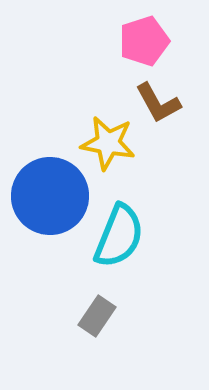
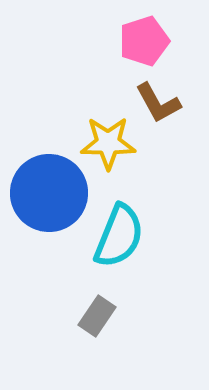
yellow star: rotated 10 degrees counterclockwise
blue circle: moved 1 px left, 3 px up
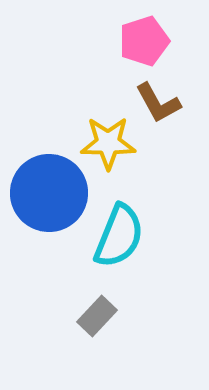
gray rectangle: rotated 9 degrees clockwise
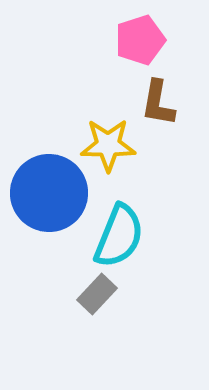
pink pentagon: moved 4 px left, 1 px up
brown L-shape: rotated 39 degrees clockwise
yellow star: moved 2 px down
gray rectangle: moved 22 px up
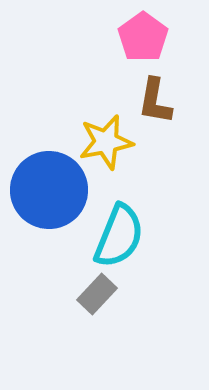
pink pentagon: moved 3 px right, 3 px up; rotated 18 degrees counterclockwise
brown L-shape: moved 3 px left, 2 px up
yellow star: moved 2 px left, 3 px up; rotated 12 degrees counterclockwise
blue circle: moved 3 px up
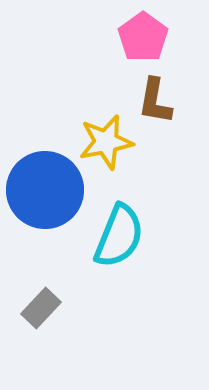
blue circle: moved 4 px left
gray rectangle: moved 56 px left, 14 px down
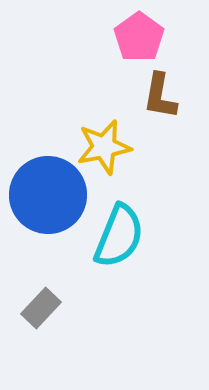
pink pentagon: moved 4 px left
brown L-shape: moved 5 px right, 5 px up
yellow star: moved 2 px left, 5 px down
blue circle: moved 3 px right, 5 px down
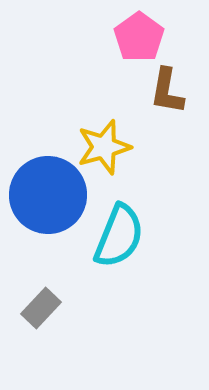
brown L-shape: moved 7 px right, 5 px up
yellow star: rotated 4 degrees counterclockwise
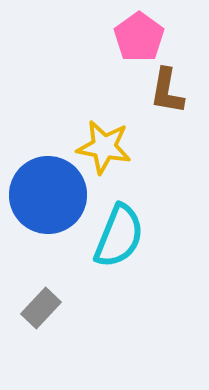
yellow star: rotated 26 degrees clockwise
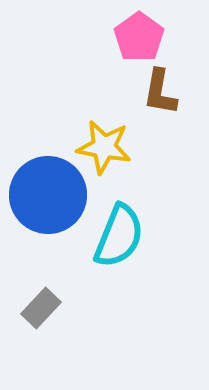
brown L-shape: moved 7 px left, 1 px down
